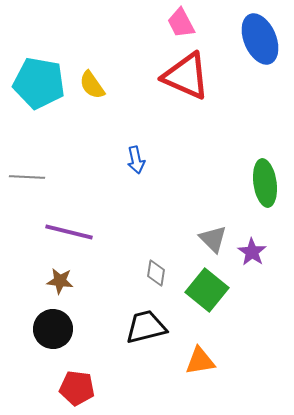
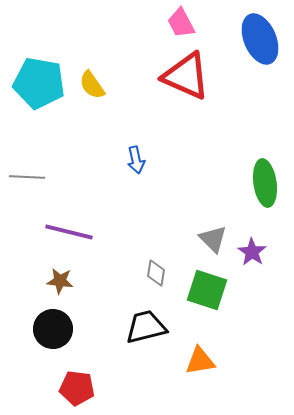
green square: rotated 21 degrees counterclockwise
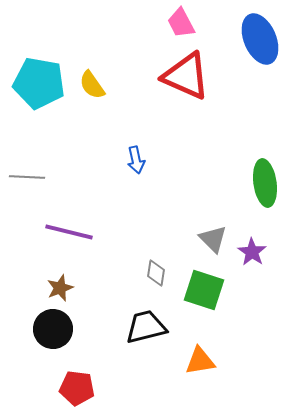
brown star: moved 7 px down; rotated 28 degrees counterclockwise
green square: moved 3 px left
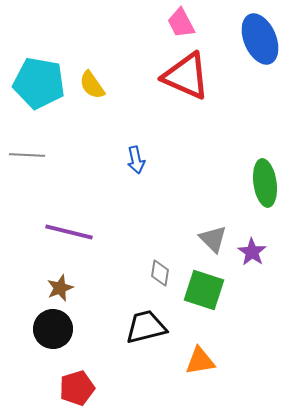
gray line: moved 22 px up
gray diamond: moved 4 px right
red pentagon: rotated 24 degrees counterclockwise
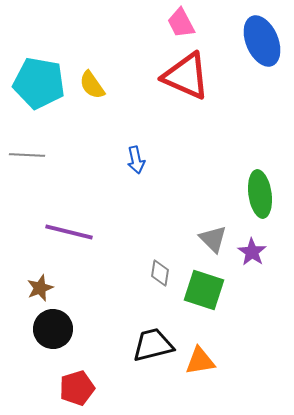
blue ellipse: moved 2 px right, 2 px down
green ellipse: moved 5 px left, 11 px down
brown star: moved 20 px left
black trapezoid: moved 7 px right, 18 px down
